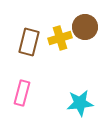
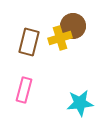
brown circle: moved 12 px left, 1 px up
pink rectangle: moved 2 px right, 3 px up
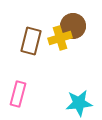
brown rectangle: moved 2 px right, 1 px up
pink rectangle: moved 6 px left, 4 px down
cyan star: moved 1 px left
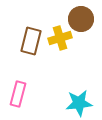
brown circle: moved 8 px right, 7 px up
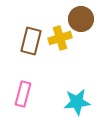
pink rectangle: moved 5 px right
cyan star: moved 2 px left, 1 px up
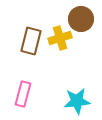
cyan star: moved 1 px up
